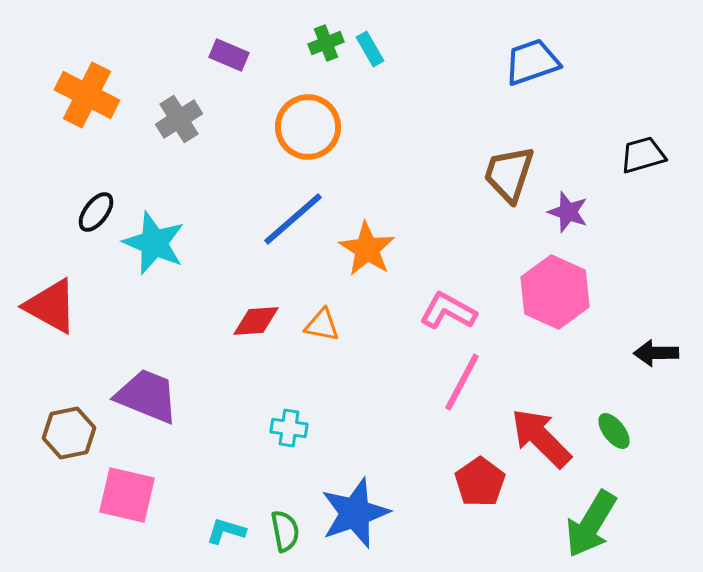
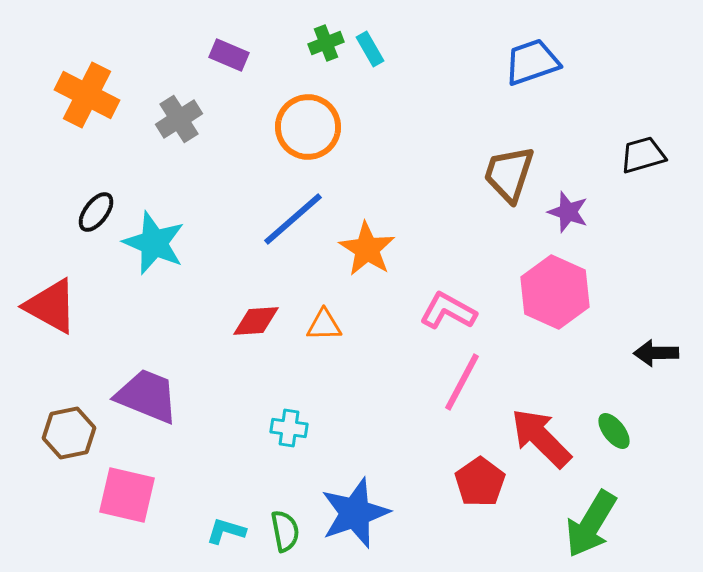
orange triangle: moved 2 px right; rotated 12 degrees counterclockwise
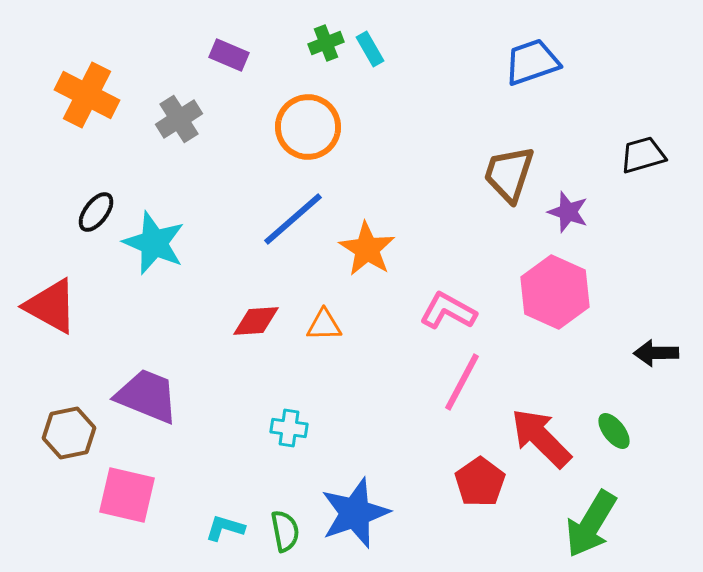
cyan L-shape: moved 1 px left, 3 px up
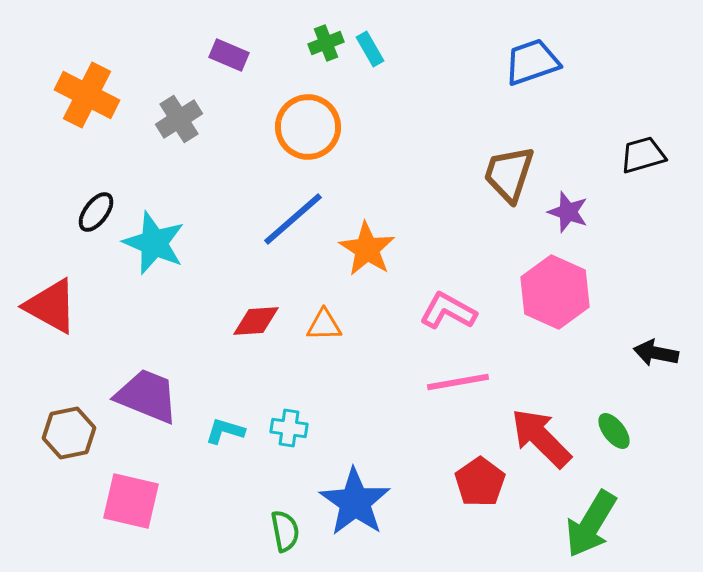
black arrow: rotated 12 degrees clockwise
pink line: moved 4 px left; rotated 52 degrees clockwise
pink square: moved 4 px right, 6 px down
blue star: moved 11 px up; rotated 18 degrees counterclockwise
cyan L-shape: moved 97 px up
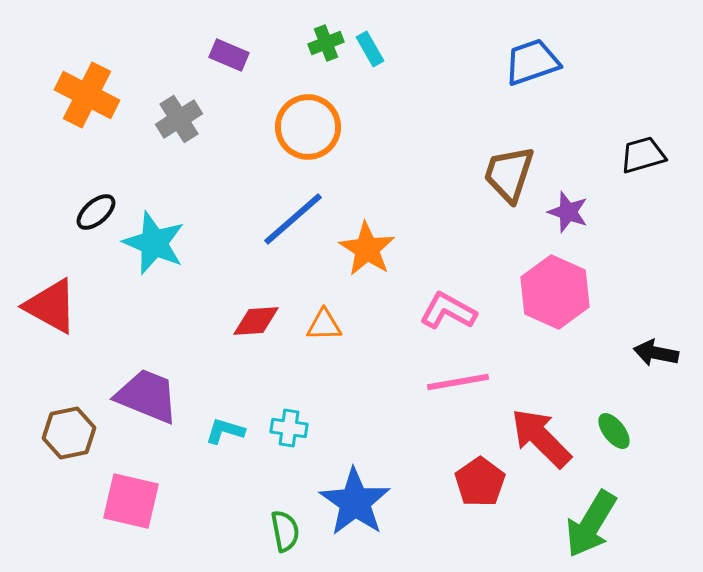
black ellipse: rotated 12 degrees clockwise
